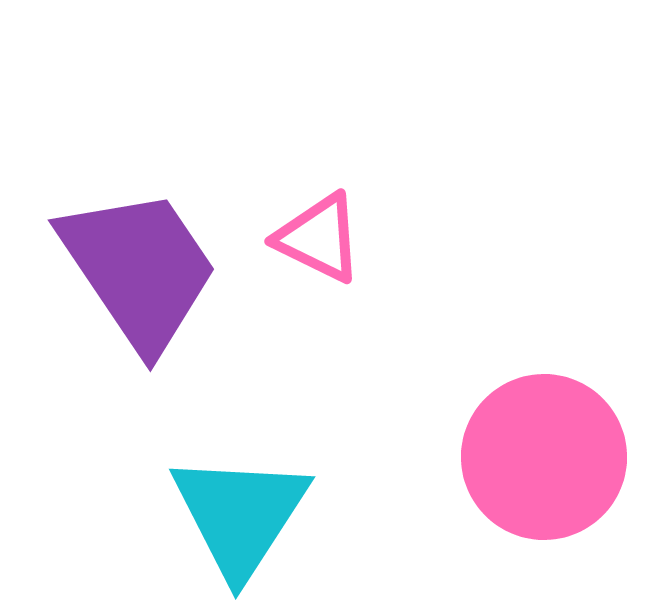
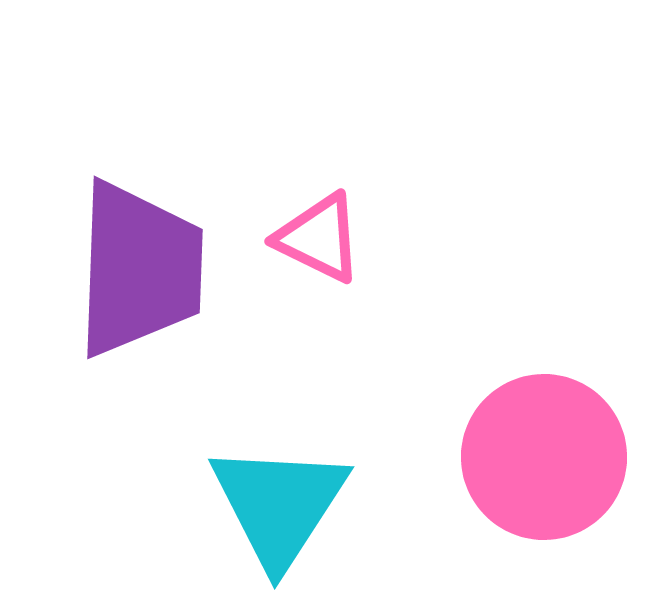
purple trapezoid: rotated 36 degrees clockwise
cyan triangle: moved 39 px right, 10 px up
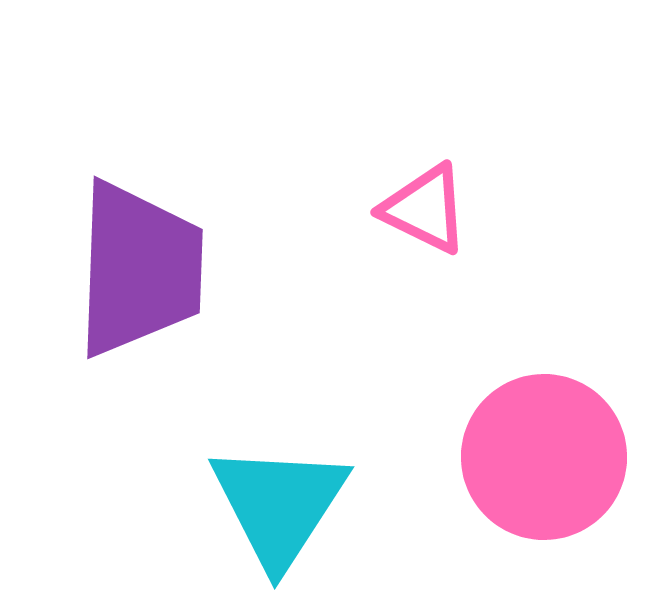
pink triangle: moved 106 px right, 29 px up
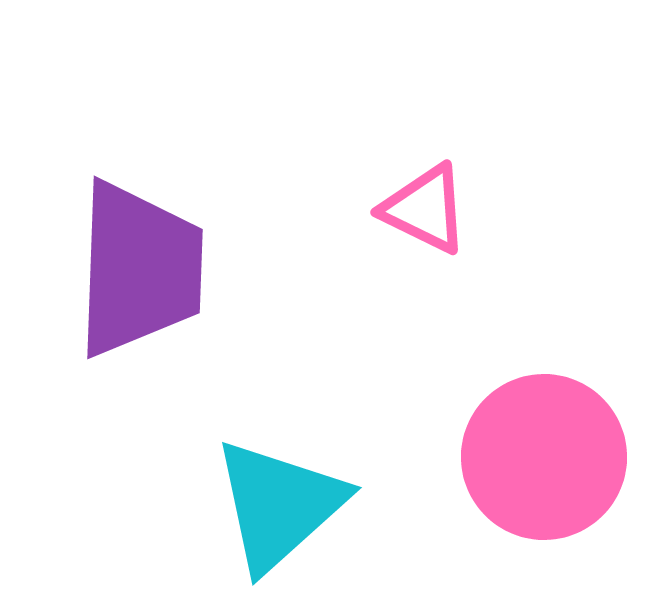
cyan triangle: rotated 15 degrees clockwise
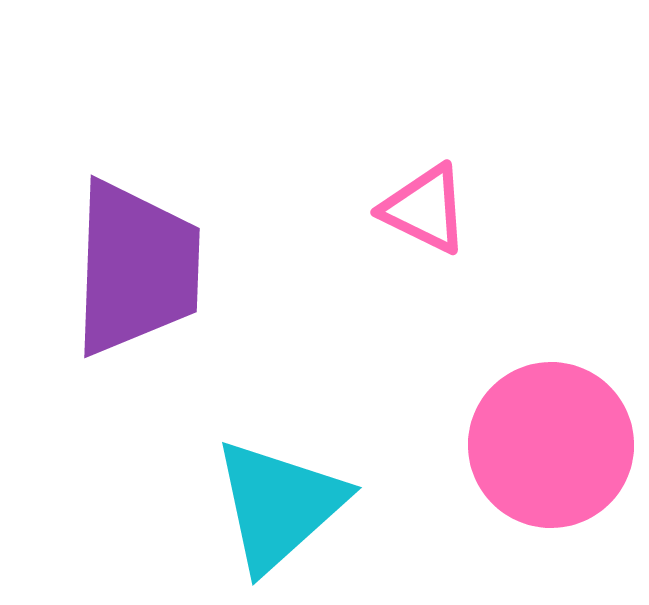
purple trapezoid: moved 3 px left, 1 px up
pink circle: moved 7 px right, 12 px up
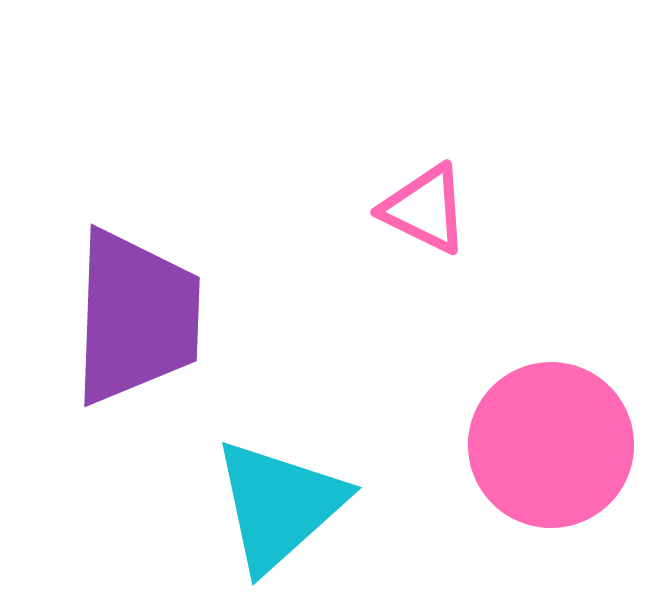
purple trapezoid: moved 49 px down
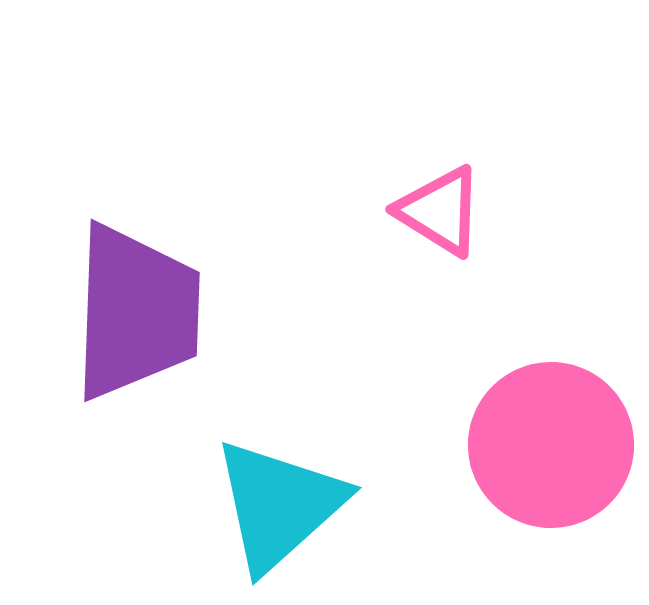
pink triangle: moved 15 px right, 2 px down; rotated 6 degrees clockwise
purple trapezoid: moved 5 px up
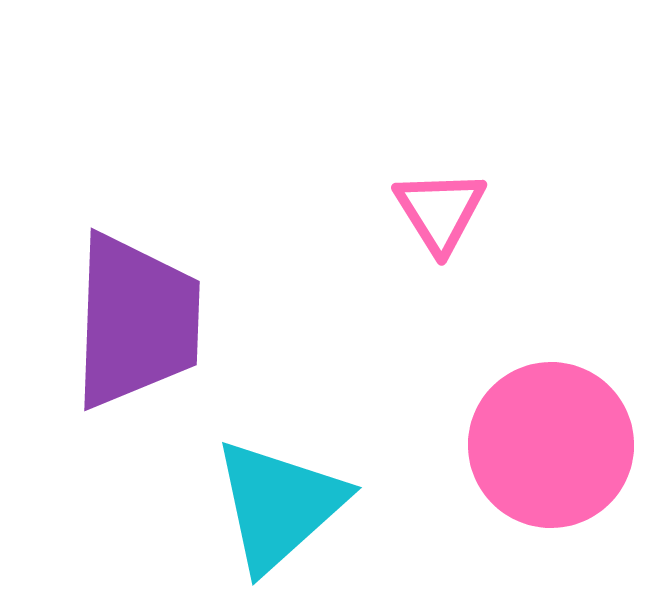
pink triangle: rotated 26 degrees clockwise
purple trapezoid: moved 9 px down
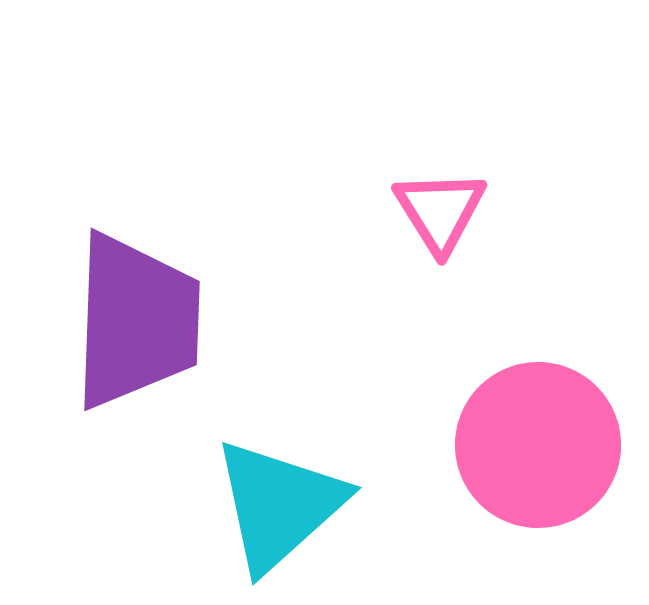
pink circle: moved 13 px left
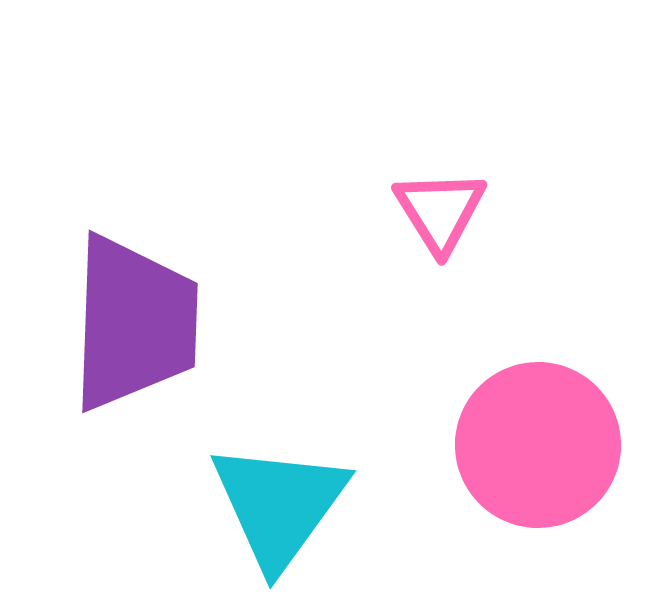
purple trapezoid: moved 2 px left, 2 px down
cyan triangle: rotated 12 degrees counterclockwise
